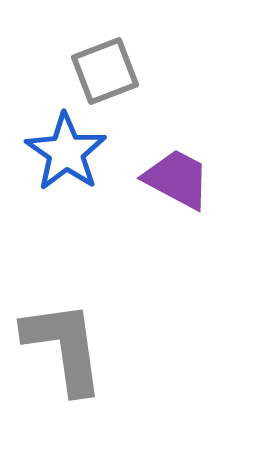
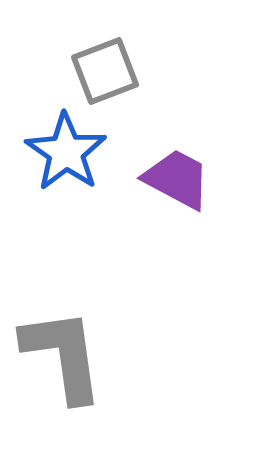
gray L-shape: moved 1 px left, 8 px down
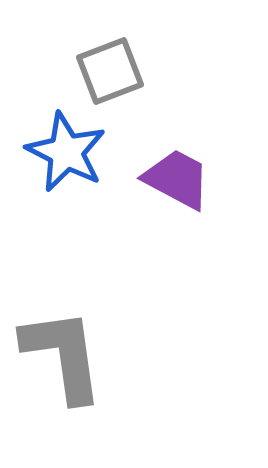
gray square: moved 5 px right
blue star: rotated 8 degrees counterclockwise
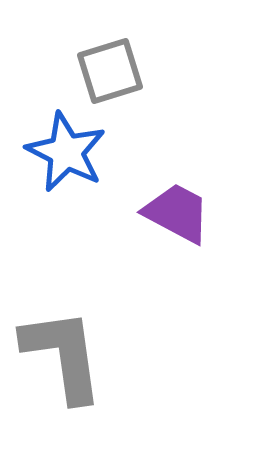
gray square: rotated 4 degrees clockwise
purple trapezoid: moved 34 px down
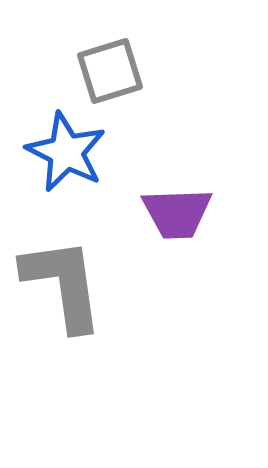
purple trapezoid: rotated 150 degrees clockwise
gray L-shape: moved 71 px up
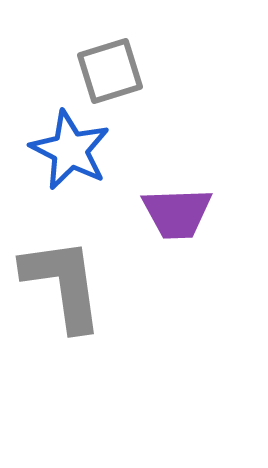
blue star: moved 4 px right, 2 px up
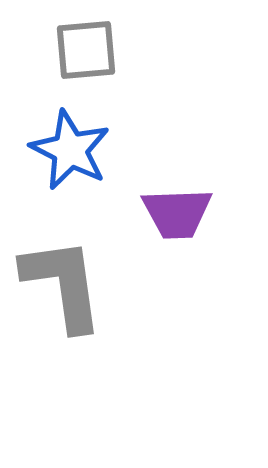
gray square: moved 24 px left, 21 px up; rotated 12 degrees clockwise
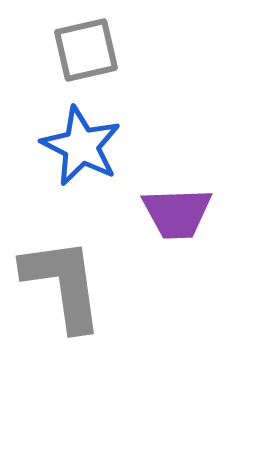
gray square: rotated 8 degrees counterclockwise
blue star: moved 11 px right, 4 px up
